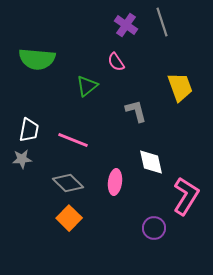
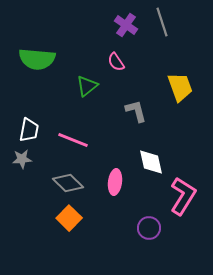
pink L-shape: moved 3 px left
purple circle: moved 5 px left
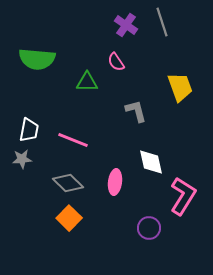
green triangle: moved 4 px up; rotated 40 degrees clockwise
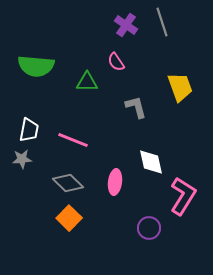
green semicircle: moved 1 px left, 7 px down
gray L-shape: moved 4 px up
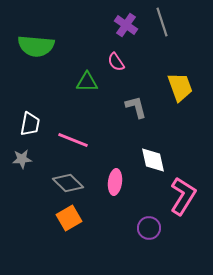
green semicircle: moved 20 px up
white trapezoid: moved 1 px right, 6 px up
white diamond: moved 2 px right, 2 px up
orange square: rotated 15 degrees clockwise
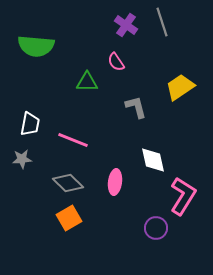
yellow trapezoid: rotated 104 degrees counterclockwise
purple circle: moved 7 px right
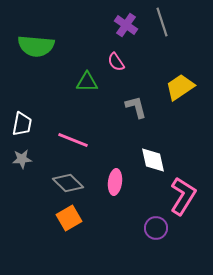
white trapezoid: moved 8 px left
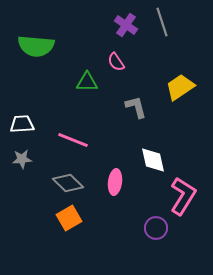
white trapezoid: rotated 105 degrees counterclockwise
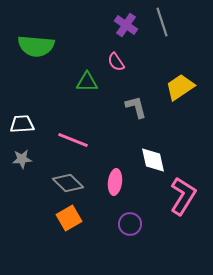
purple circle: moved 26 px left, 4 px up
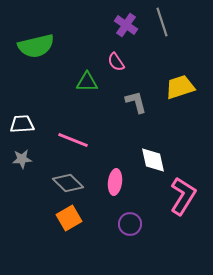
green semicircle: rotated 18 degrees counterclockwise
yellow trapezoid: rotated 16 degrees clockwise
gray L-shape: moved 5 px up
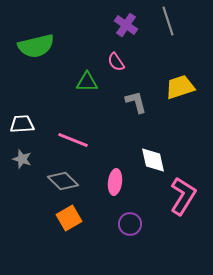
gray line: moved 6 px right, 1 px up
gray star: rotated 24 degrees clockwise
gray diamond: moved 5 px left, 2 px up
